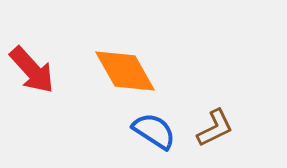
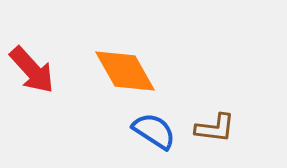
brown L-shape: rotated 33 degrees clockwise
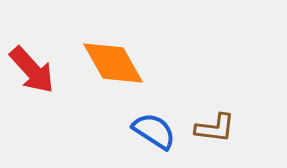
orange diamond: moved 12 px left, 8 px up
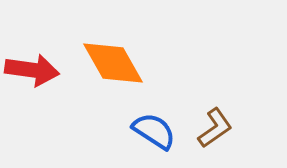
red arrow: rotated 40 degrees counterclockwise
brown L-shape: rotated 42 degrees counterclockwise
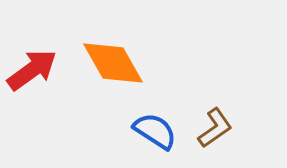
red arrow: rotated 44 degrees counterclockwise
blue semicircle: moved 1 px right
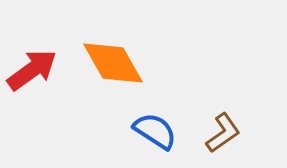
brown L-shape: moved 8 px right, 5 px down
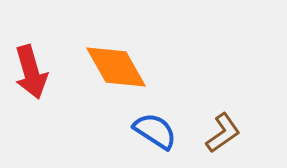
orange diamond: moved 3 px right, 4 px down
red arrow: moved 1 px left, 2 px down; rotated 110 degrees clockwise
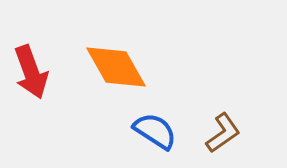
red arrow: rotated 4 degrees counterclockwise
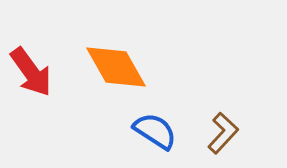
red arrow: rotated 16 degrees counterclockwise
brown L-shape: rotated 12 degrees counterclockwise
